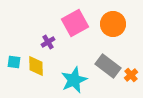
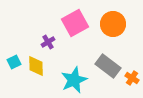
cyan square: rotated 32 degrees counterclockwise
orange cross: moved 1 px right, 3 px down; rotated 16 degrees counterclockwise
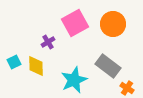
orange cross: moved 5 px left, 10 px down
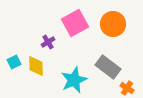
gray rectangle: moved 1 px down
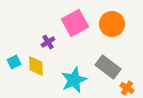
orange circle: moved 1 px left
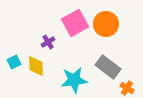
orange circle: moved 6 px left
cyan star: rotated 16 degrees clockwise
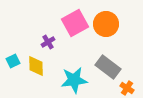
cyan square: moved 1 px left, 1 px up
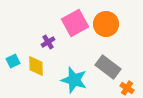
cyan star: rotated 24 degrees clockwise
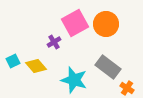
purple cross: moved 6 px right
yellow diamond: rotated 40 degrees counterclockwise
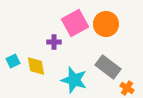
purple cross: rotated 32 degrees clockwise
yellow diamond: rotated 30 degrees clockwise
